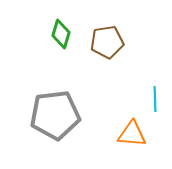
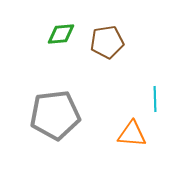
green diamond: rotated 68 degrees clockwise
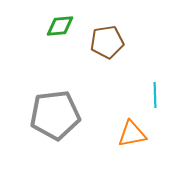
green diamond: moved 1 px left, 8 px up
cyan line: moved 4 px up
orange triangle: rotated 16 degrees counterclockwise
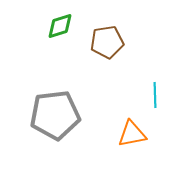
green diamond: rotated 12 degrees counterclockwise
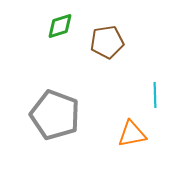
gray pentagon: rotated 27 degrees clockwise
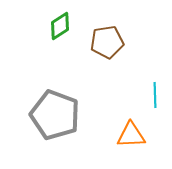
green diamond: rotated 16 degrees counterclockwise
orange triangle: moved 1 px left, 1 px down; rotated 8 degrees clockwise
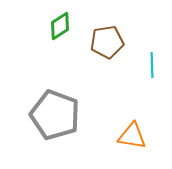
cyan line: moved 3 px left, 30 px up
orange triangle: moved 1 px right, 1 px down; rotated 12 degrees clockwise
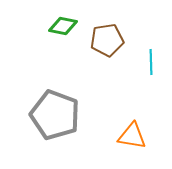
green diamond: moved 3 px right; rotated 44 degrees clockwise
brown pentagon: moved 2 px up
cyan line: moved 1 px left, 3 px up
